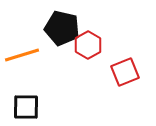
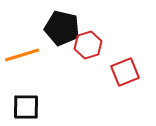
red hexagon: rotated 12 degrees clockwise
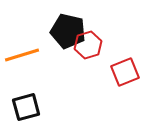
black pentagon: moved 6 px right, 3 px down
black square: rotated 16 degrees counterclockwise
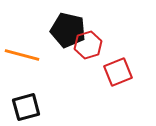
black pentagon: moved 1 px up
orange line: rotated 32 degrees clockwise
red square: moved 7 px left
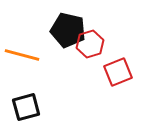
red hexagon: moved 2 px right, 1 px up
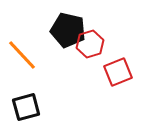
orange line: rotated 32 degrees clockwise
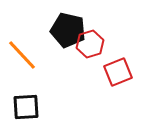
black square: rotated 12 degrees clockwise
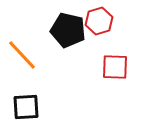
red hexagon: moved 9 px right, 23 px up
red square: moved 3 px left, 5 px up; rotated 24 degrees clockwise
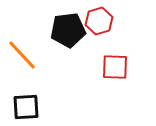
black pentagon: rotated 20 degrees counterclockwise
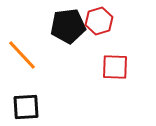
black pentagon: moved 4 px up
